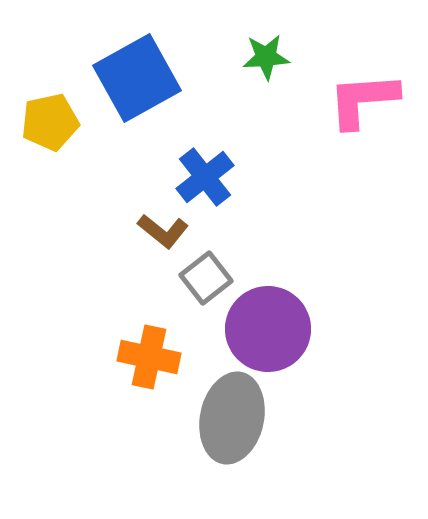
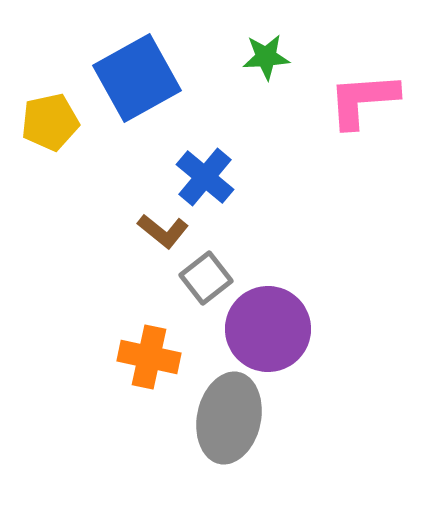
blue cross: rotated 12 degrees counterclockwise
gray ellipse: moved 3 px left
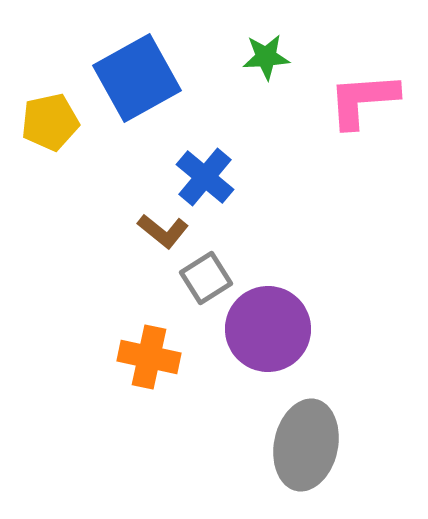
gray square: rotated 6 degrees clockwise
gray ellipse: moved 77 px right, 27 px down
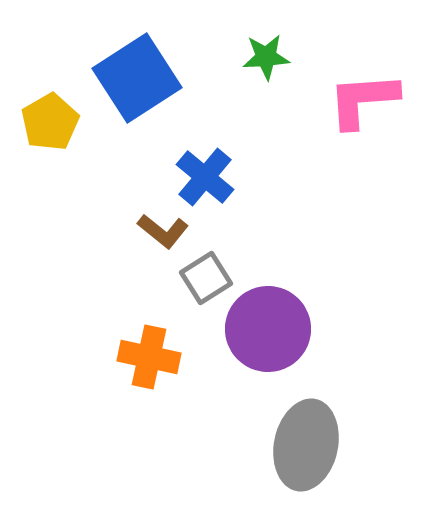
blue square: rotated 4 degrees counterclockwise
yellow pentagon: rotated 18 degrees counterclockwise
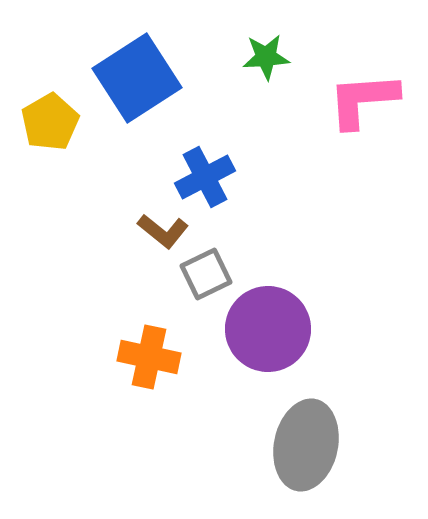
blue cross: rotated 22 degrees clockwise
gray square: moved 4 px up; rotated 6 degrees clockwise
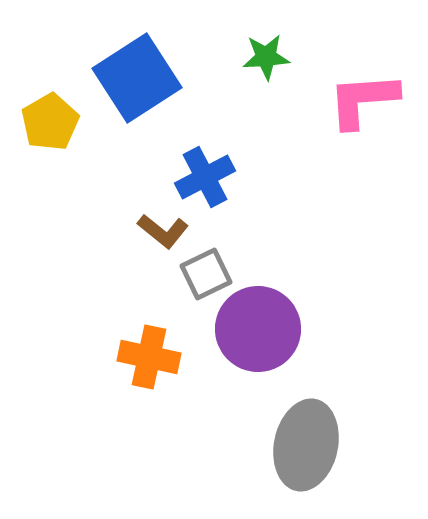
purple circle: moved 10 px left
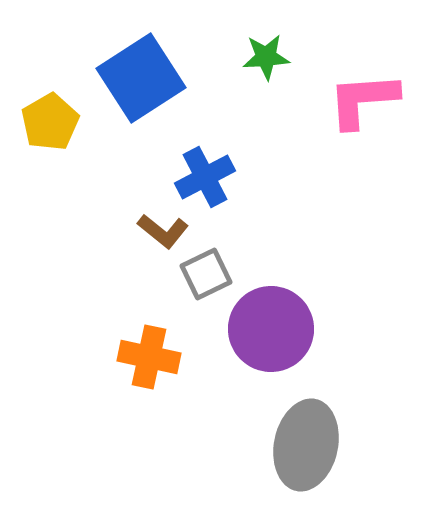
blue square: moved 4 px right
purple circle: moved 13 px right
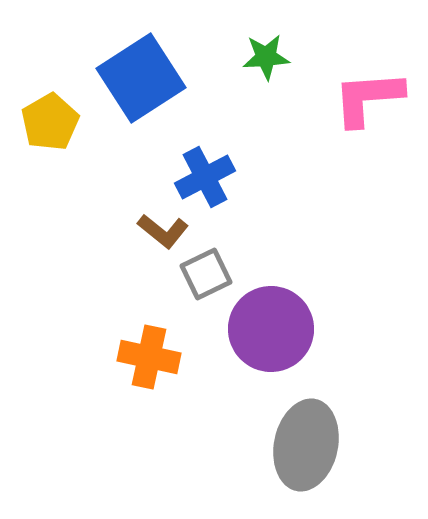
pink L-shape: moved 5 px right, 2 px up
